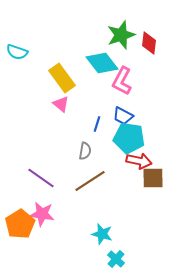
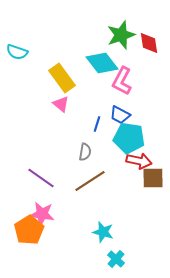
red diamond: rotated 15 degrees counterclockwise
blue trapezoid: moved 3 px left, 1 px up
gray semicircle: moved 1 px down
orange pentagon: moved 9 px right, 6 px down
cyan star: moved 1 px right, 2 px up
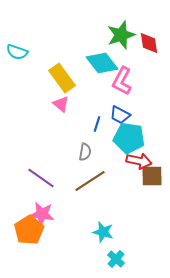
brown square: moved 1 px left, 2 px up
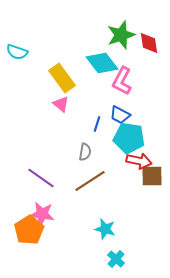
cyan star: moved 2 px right, 3 px up
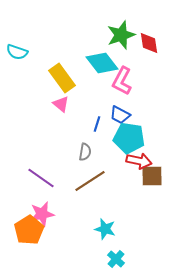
pink star: rotated 20 degrees counterclockwise
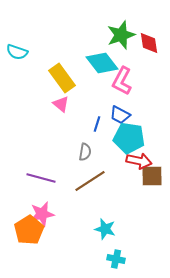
purple line: rotated 20 degrees counterclockwise
cyan cross: rotated 30 degrees counterclockwise
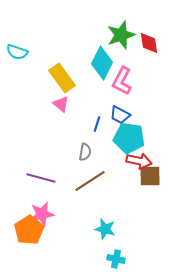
cyan diamond: rotated 64 degrees clockwise
brown square: moved 2 px left
